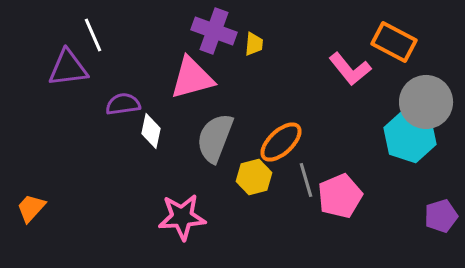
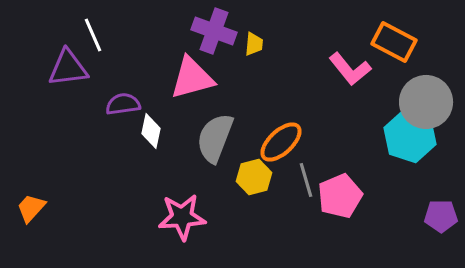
purple pentagon: rotated 16 degrees clockwise
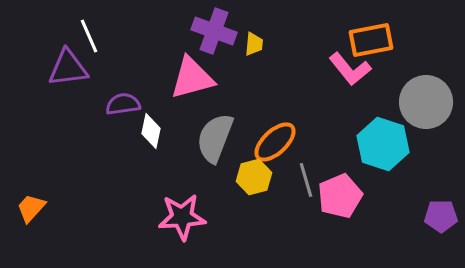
white line: moved 4 px left, 1 px down
orange rectangle: moved 23 px left, 2 px up; rotated 39 degrees counterclockwise
cyan hexagon: moved 27 px left, 8 px down
orange ellipse: moved 6 px left
